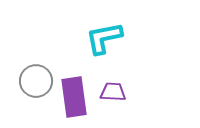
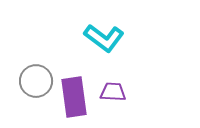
cyan L-shape: rotated 132 degrees counterclockwise
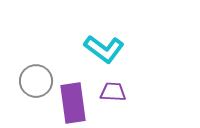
cyan L-shape: moved 11 px down
purple rectangle: moved 1 px left, 6 px down
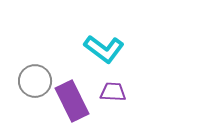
gray circle: moved 1 px left
purple rectangle: moved 1 px left, 2 px up; rotated 18 degrees counterclockwise
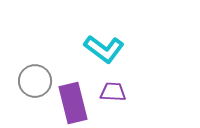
purple rectangle: moved 1 px right, 2 px down; rotated 12 degrees clockwise
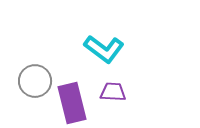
purple rectangle: moved 1 px left
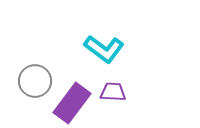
purple rectangle: rotated 51 degrees clockwise
